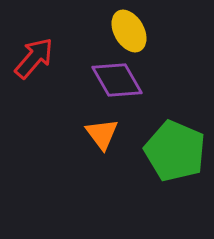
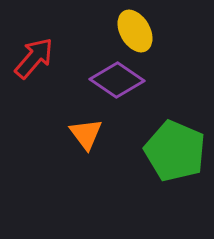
yellow ellipse: moved 6 px right
purple diamond: rotated 26 degrees counterclockwise
orange triangle: moved 16 px left
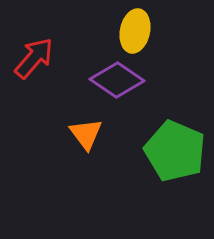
yellow ellipse: rotated 42 degrees clockwise
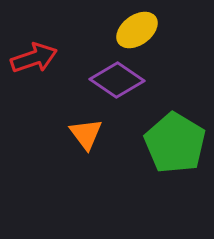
yellow ellipse: moved 2 px right, 1 px up; rotated 42 degrees clockwise
red arrow: rotated 30 degrees clockwise
green pentagon: moved 8 px up; rotated 8 degrees clockwise
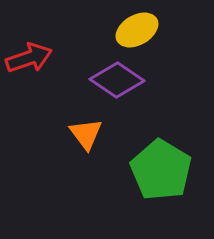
yellow ellipse: rotated 6 degrees clockwise
red arrow: moved 5 px left
green pentagon: moved 14 px left, 27 px down
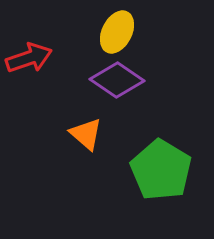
yellow ellipse: moved 20 px left, 2 px down; rotated 33 degrees counterclockwise
orange triangle: rotated 12 degrees counterclockwise
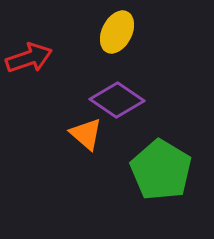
purple diamond: moved 20 px down
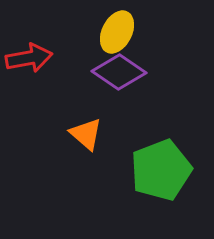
red arrow: rotated 9 degrees clockwise
purple diamond: moved 2 px right, 28 px up
green pentagon: rotated 20 degrees clockwise
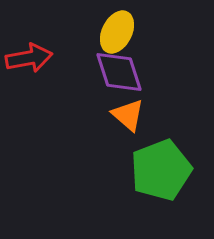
purple diamond: rotated 38 degrees clockwise
orange triangle: moved 42 px right, 19 px up
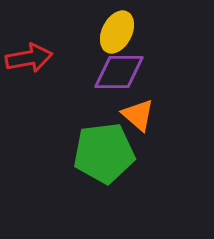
purple diamond: rotated 72 degrees counterclockwise
orange triangle: moved 10 px right
green pentagon: moved 57 px left, 17 px up; rotated 14 degrees clockwise
